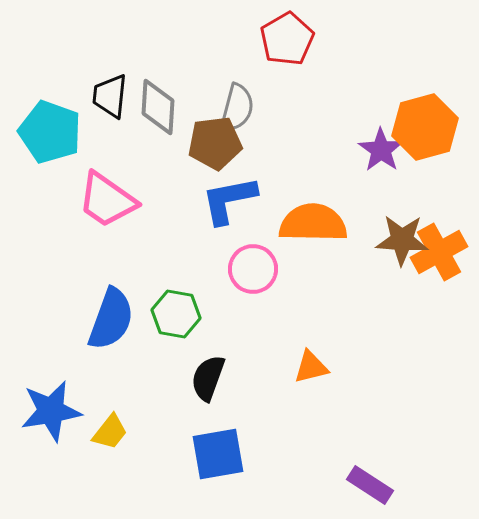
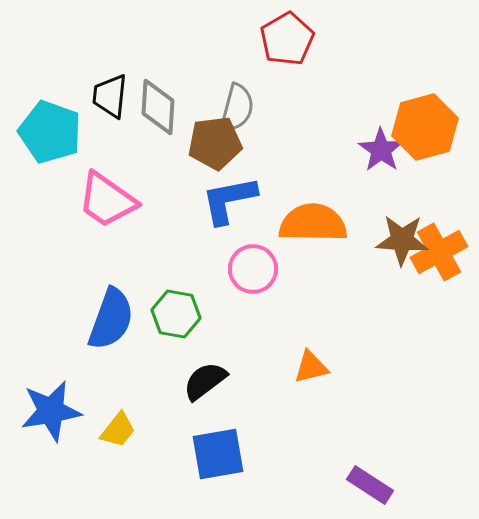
black semicircle: moved 3 px left, 3 px down; rotated 33 degrees clockwise
yellow trapezoid: moved 8 px right, 2 px up
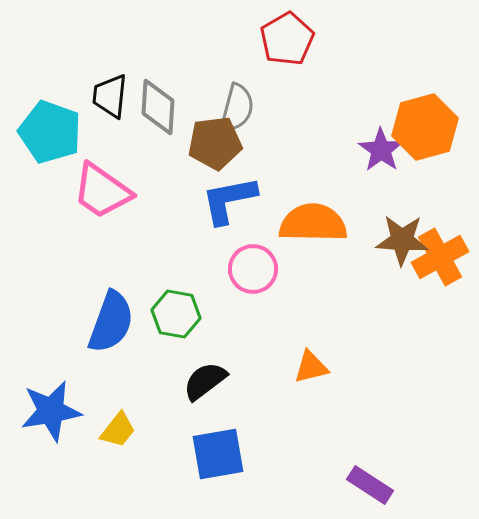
pink trapezoid: moved 5 px left, 9 px up
orange cross: moved 1 px right, 5 px down
blue semicircle: moved 3 px down
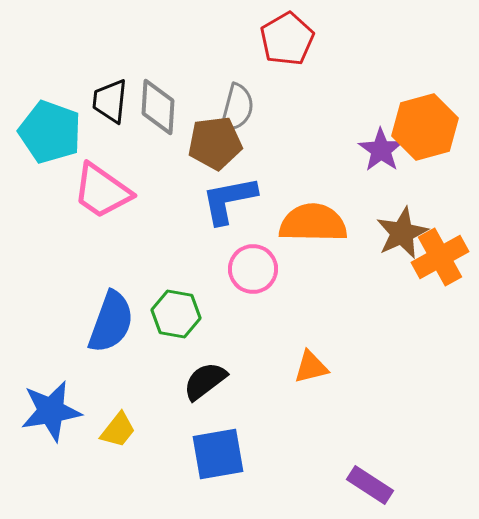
black trapezoid: moved 5 px down
brown star: moved 7 px up; rotated 28 degrees counterclockwise
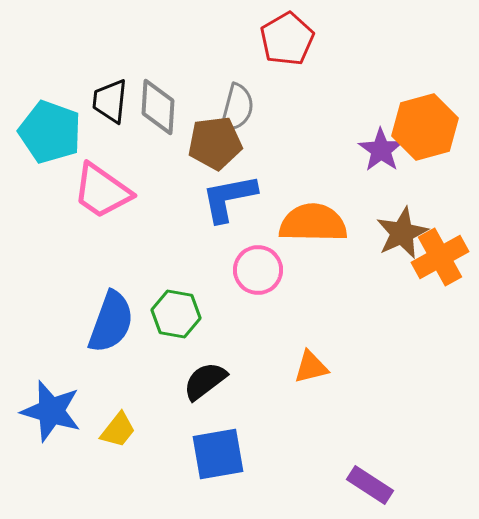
blue L-shape: moved 2 px up
pink circle: moved 5 px right, 1 px down
blue star: rotated 26 degrees clockwise
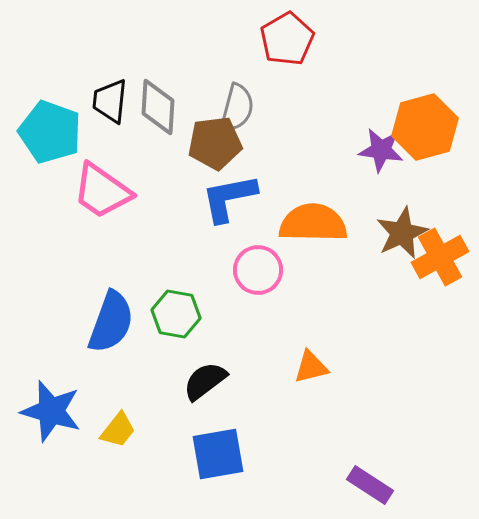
purple star: rotated 27 degrees counterclockwise
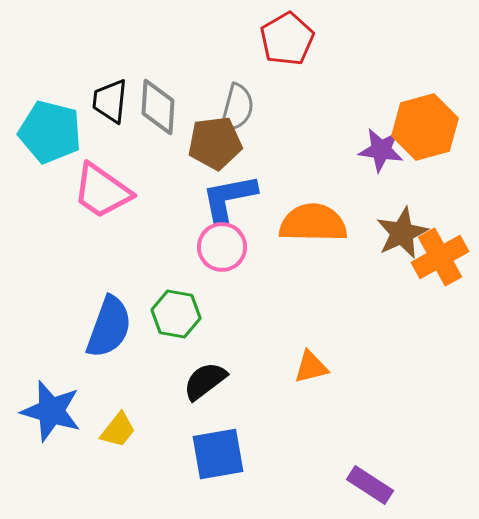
cyan pentagon: rotated 6 degrees counterclockwise
pink circle: moved 36 px left, 23 px up
blue semicircle: moved 2 px left, 5 px down
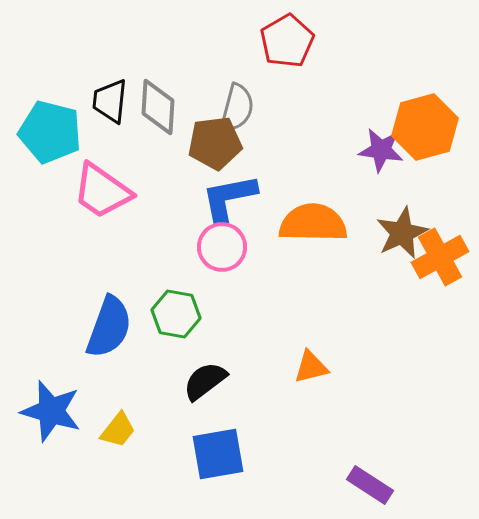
red pentagon: moved 2 px down
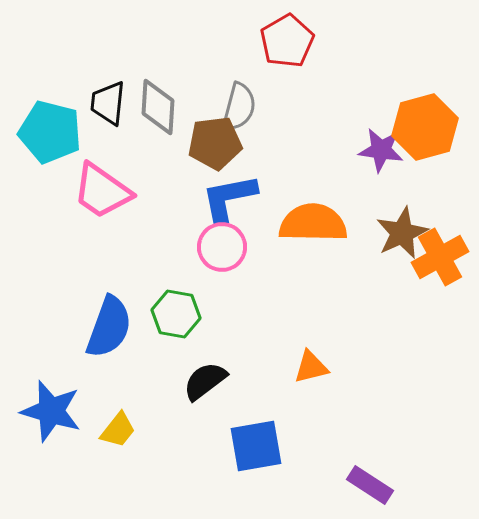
black trapezoid: moved 2 px left, 2 px down
gray semicircle: moved 2 px right, 1 px up
blue square: moved 38 px right, 8 px up
